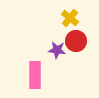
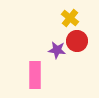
red circle: moved 1 px right
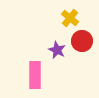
red circle: moved 5 px right
purple star: rotated 18 degrees clockwise
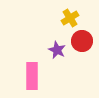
yellow cross: rotated 18 degrees clockwise
pink rectangle: moved 3 px left, 1 px down
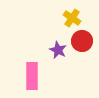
yellow cross: moved 2 px right; rotated 24 degrees counterclockwise
purple star: moved 1 px right
